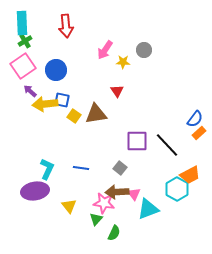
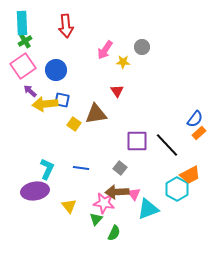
gray circle: moved 2 px left, 3 px up
yellow square: moved 8 px down
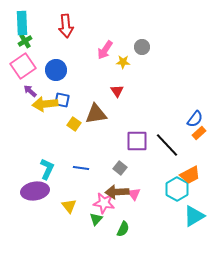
cyan triangle: moved 46 px right, 7 px down; rotated 10 degrees counterclockwise
green semicircle: moved 9 px right, 4 px up
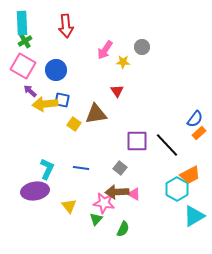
pink square: rotated 25 degrees counterclockwise
pink triangle: rotated 24 degrees counterclockwise
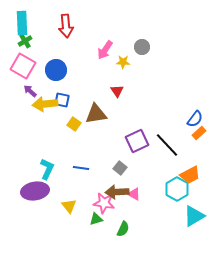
purple square: rotated 25 degrees counterclockwise
green triangle: rotated 32 degrees clockwise
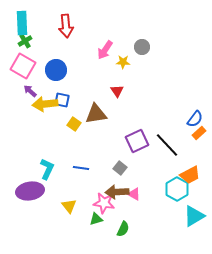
purple ellipse: moved 5 px left
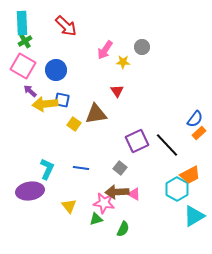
red arrow: rotated 40 degrees counterclockwise
